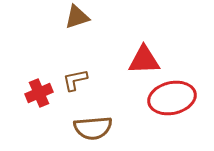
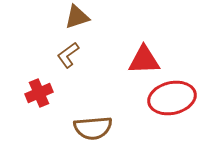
brown L-shape: moved 7 px left, 25 px up; rotated 24 degrees counterclockwise
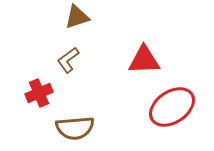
brown L-shape: moved 5 px down
red ellipse: moved 9 px down; rotated 21 degrees counterclockwise
brown semicircle: moved 18 px left
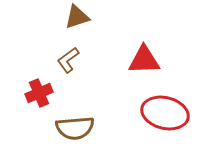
red ellipse: moved 7 px left, 6 px down; rotated 48 degrees clockwise
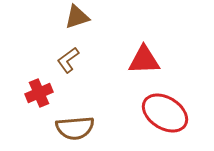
red ellipse: rotated 18 degrees clockwise
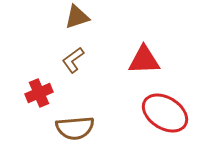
brown L-shape: moved 5 px right
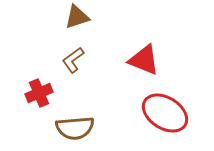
red triangle: rotated 24 degrees clockwise
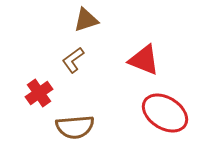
brown triangle: moved 9 px right, 3 px down
red cross: rotated 12 degrees counterclockwise
brown semicircle: moved 1 px up
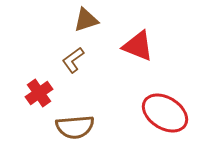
red triangle: moved 6 px left, 14 px up
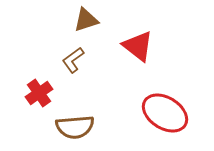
red triangle: rotated 16 degrees clockwise
